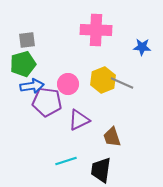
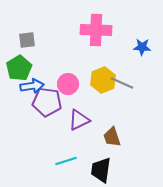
green pentagon: moved 4 px left, 4 px down; rotated 15 degrees counterclockwise
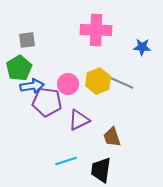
yellow hexagon: moved 5 px left, 1 px down
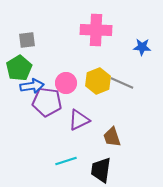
pink circle: moved 2 px left, 1 px up
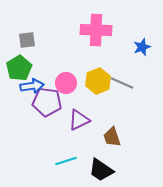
blue star: rotated 24 degrees counterclockwise
black trapezoid: rotated 64 degrees counterclockwise
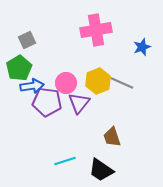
pink cross: rotated 12 degrees counterclockwise
gray square: rotated 18 degrees counterclockwise
purple triangle: moved 17 px up; rotated 25 degrees counterclockwise
cyan line: moved 1 px left
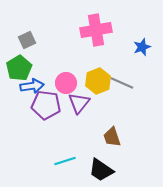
purple pentagon: moved 1 px left, 3 px down
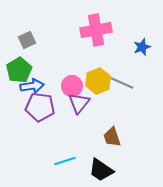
green pentagon: moved 2 px down
pink circle: moved 6 px right, 3 px down
purple pentagon: moved 6 px left, 2 px down
